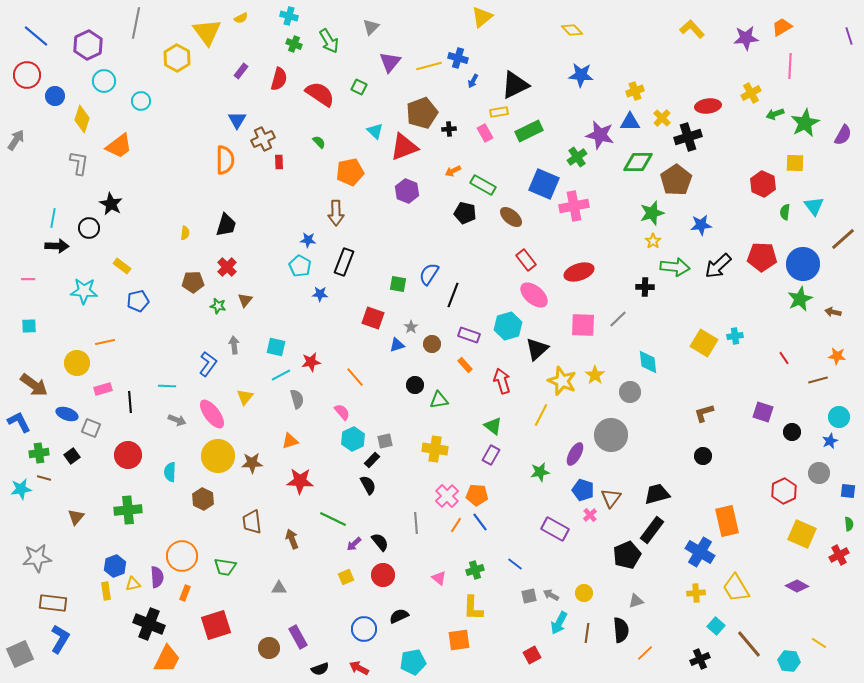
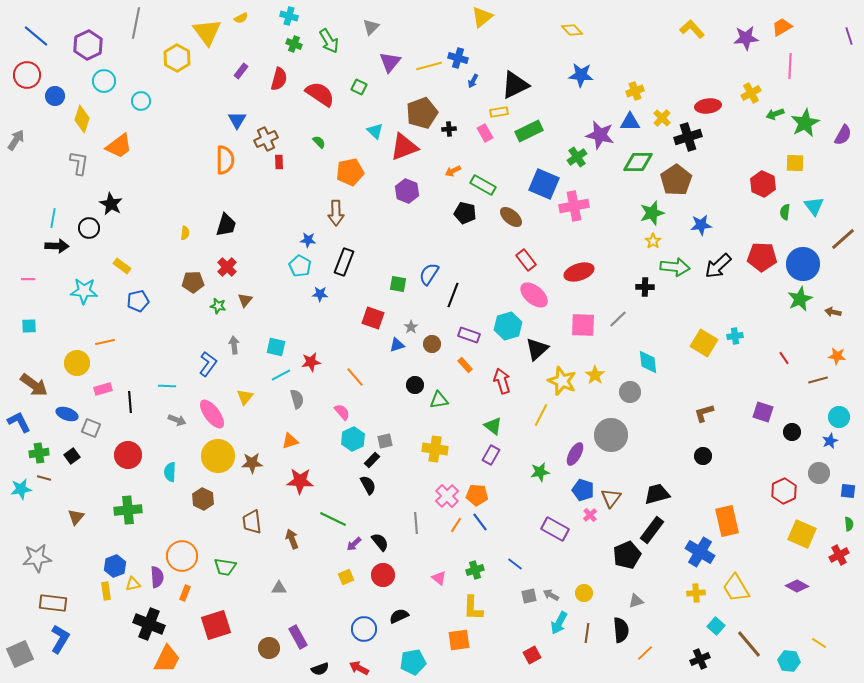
brown cross at (263, 139): moved 3 px right
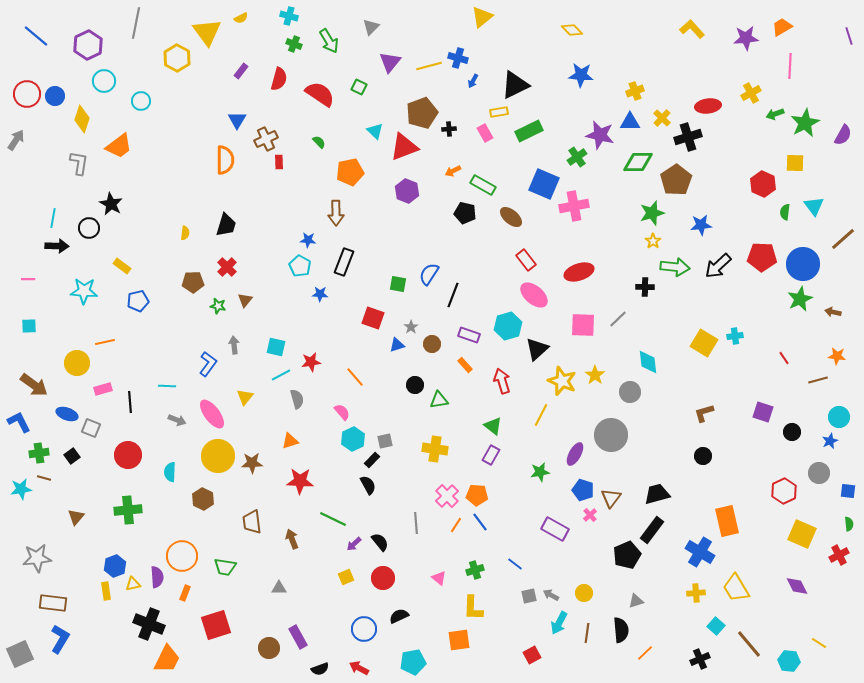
red circle at (27, 75): moved 19 px down
red circle at (383, 575): moved 3 px down
purple diamond at (797, 586): rotated 35 degrees clockwise
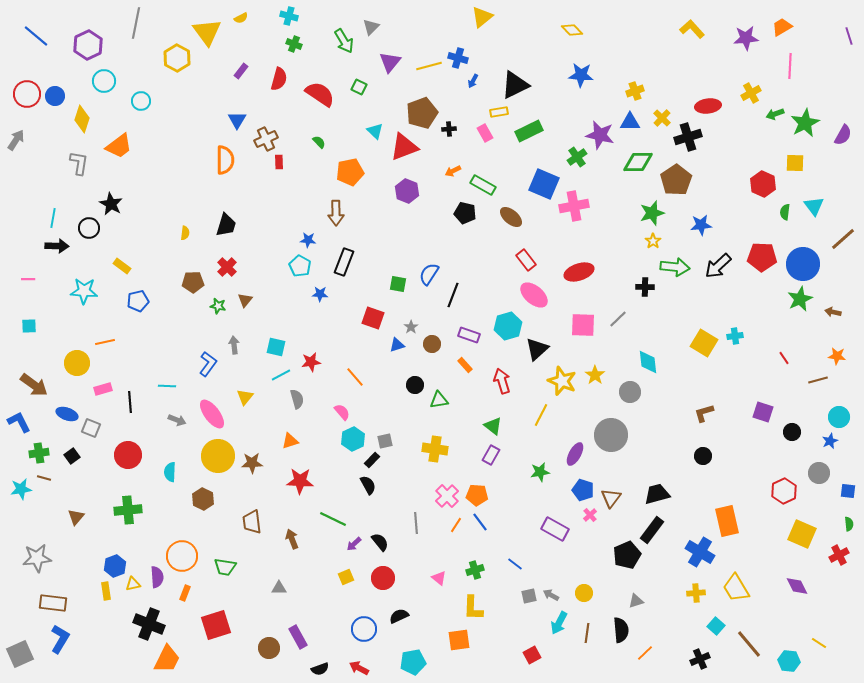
green arrow at (329, 41): moved 15 px right
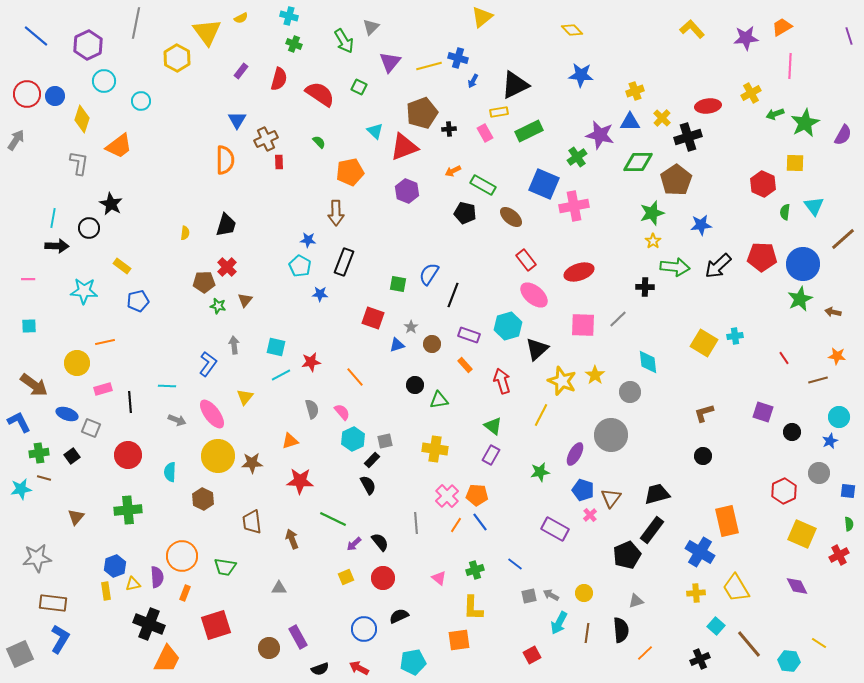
brown pentagon at (193, 282): moved 11 px right
gray semicircle at (297, 399): moved 15 px right, 10 px down
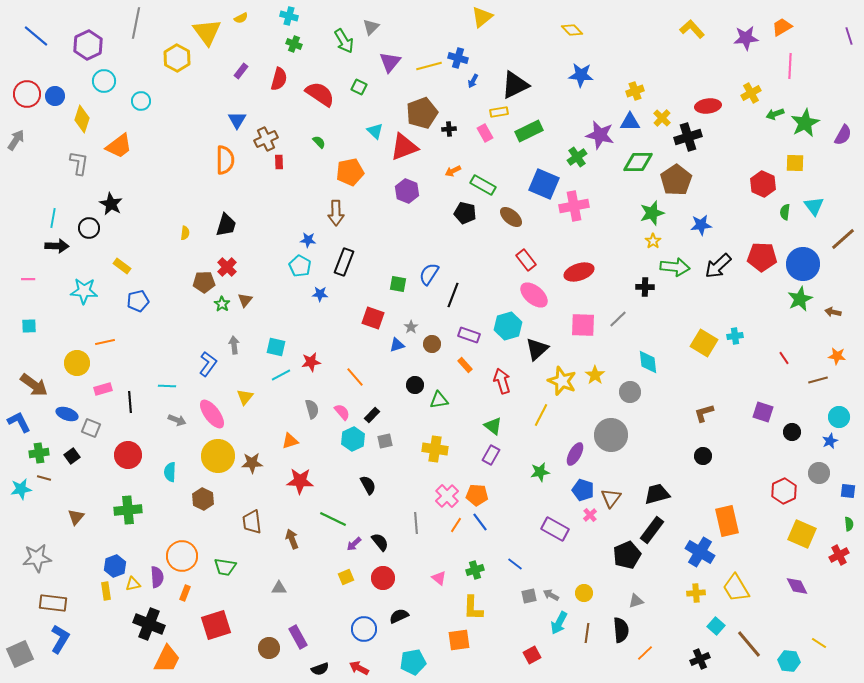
green star at (218, 306): moved 4 px right, 2 px up; rotated 21 degrees clockwise
black rectangle at (372, 460): moved 45 px up
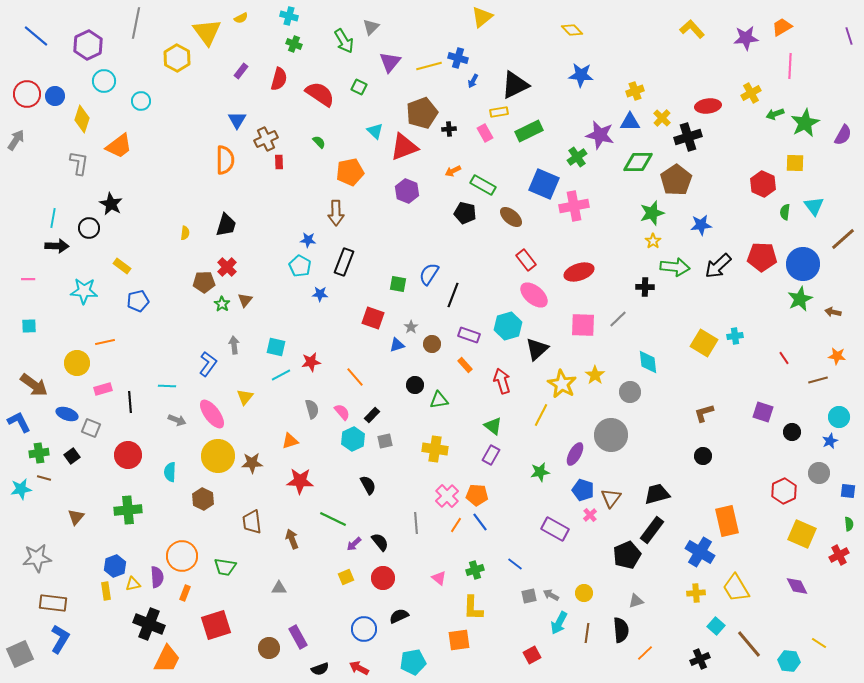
yellow star at (562, 381): moved 3 px down; rotated 8 degrees clockwise
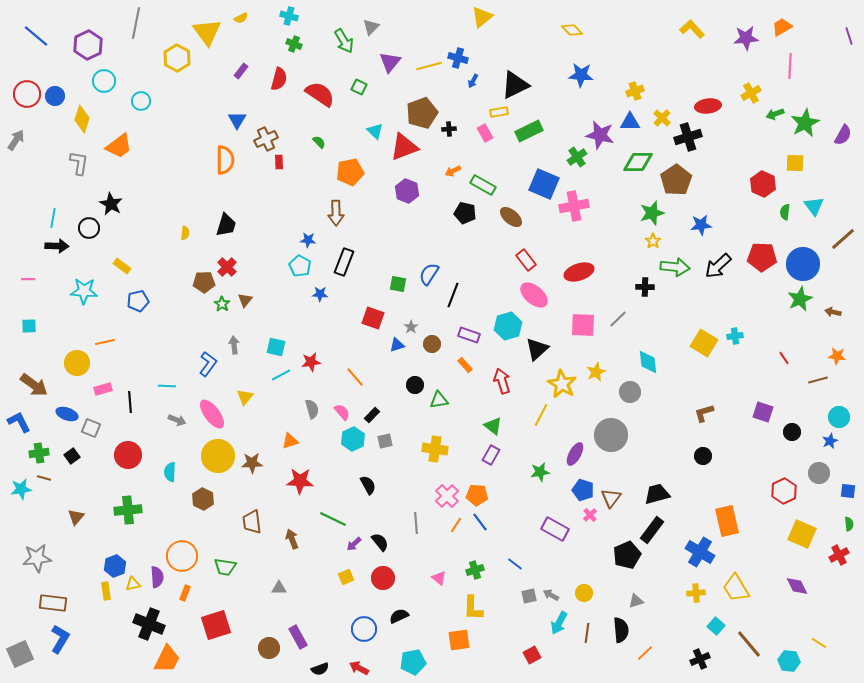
yellow star at (595, 375): moved 1 px right, 3 px up; rotated 12 degrees clockwise
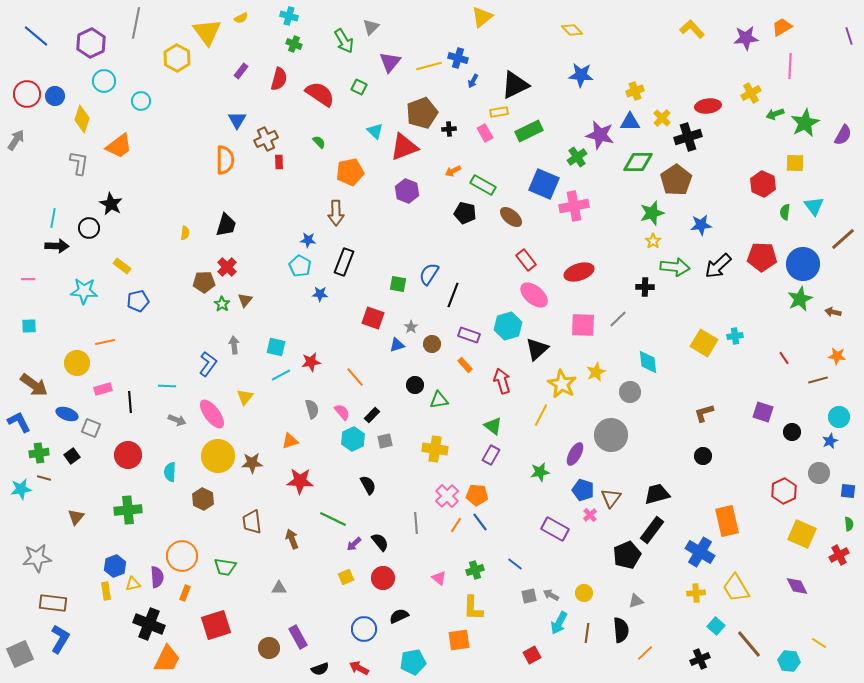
purple hexagon at (88, 45): moved 3 px right, 2 px up
